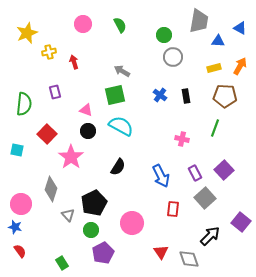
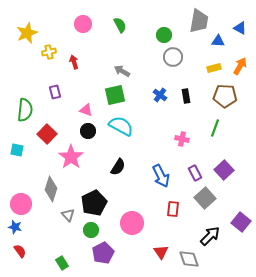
green semicircle at (24, 104): moved 1 px right, 6 px down
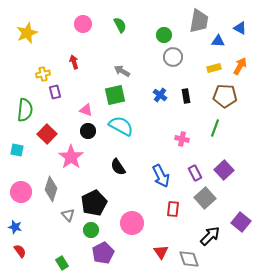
yellow cross at (49, 52): moved 6 px left, 22 px down
black semicircle at (118, 167): rotated 114 degrees clockwise
pink circle at (21, 204): moved 12 px up
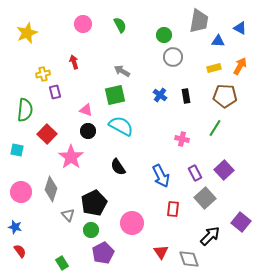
green line at (215, 128): rotated 12 degrees clockwise
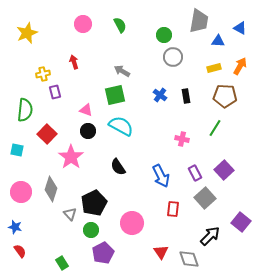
gray triangle at (68, 215): moved 2 px right, 1 px up
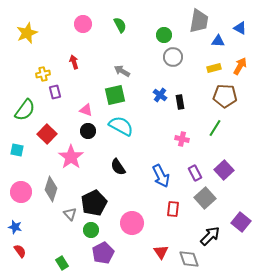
black rectangle at (186, 96): moved 6 px left, 6 px down
green semicircle at (25, 110): rotated 30 degrees clockwise
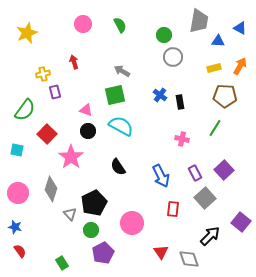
pink circle at (21, 192): moved 3 px left, 1 px down
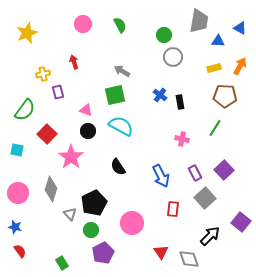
purple rectangle at (55, 92): moved 3 px right
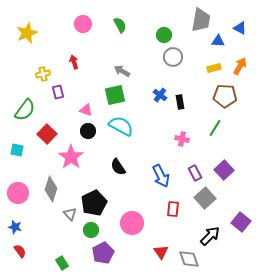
gray trapezoid at (199, 21): moved 2 px right, 1 px up
